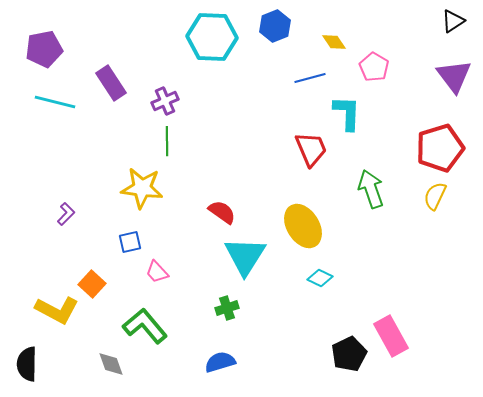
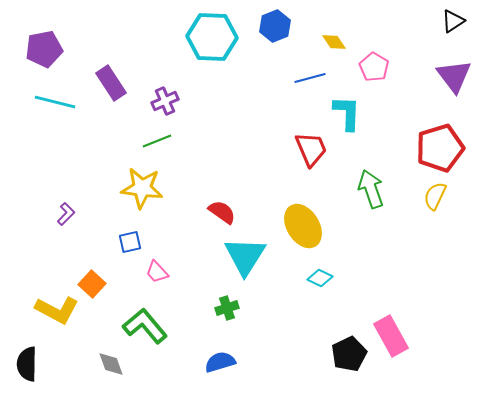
green line: moved 10 px left; rotated 68 degrees clockwise
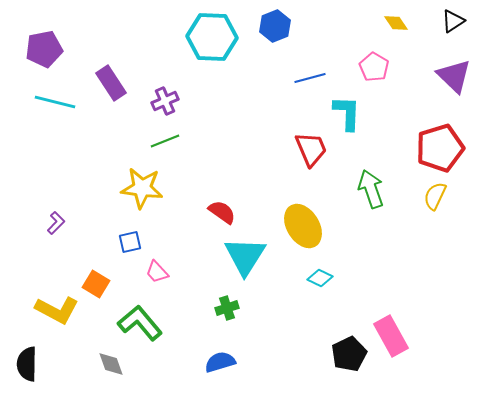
yellow diamond: moved 62 px right, 19 px up
purple triangle: rotated 9 degrees counterclockwise
green line: moved 8 px right
purple L-shape: moved 10 px left, 9 px down
orange square: moved 4 px right; rotated 12 degrees counterclockwise
green L-shape: moved 5 px left, 3 px up
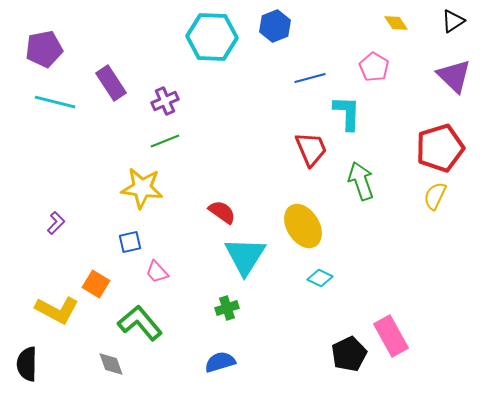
green arrow: moved 10 px left, 8 px up
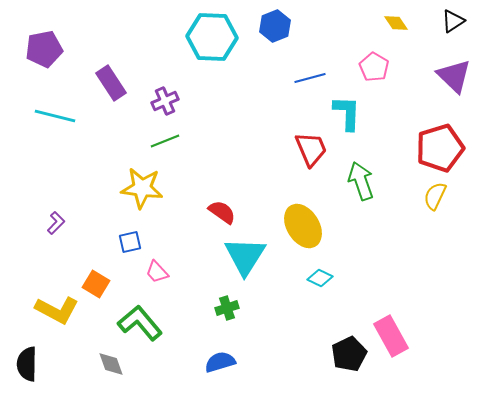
cyan line: moved 14 px down
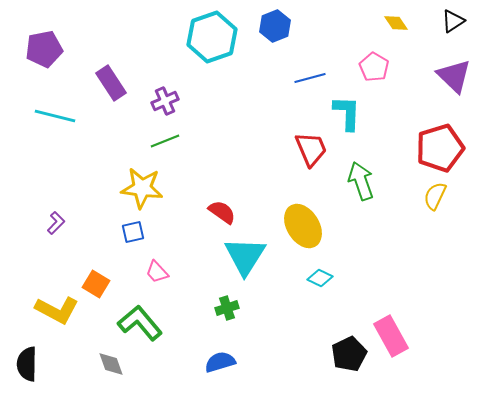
cyan hexagon: rotated 21 degrees counterclockwise
blue square: moved 3 px right, 10 px up
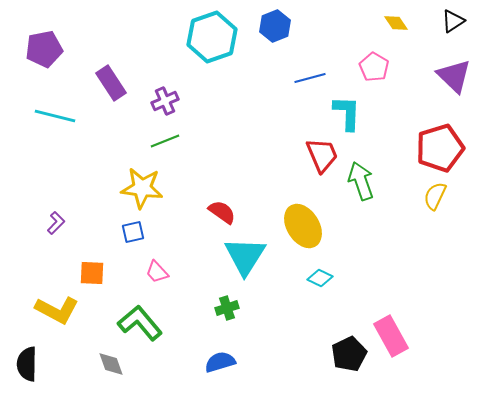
red trapezoid: moved 11 px right, 6 px down
orange square: moved 4 px left, 11 px up; rotated 28 degrees counterclockwise
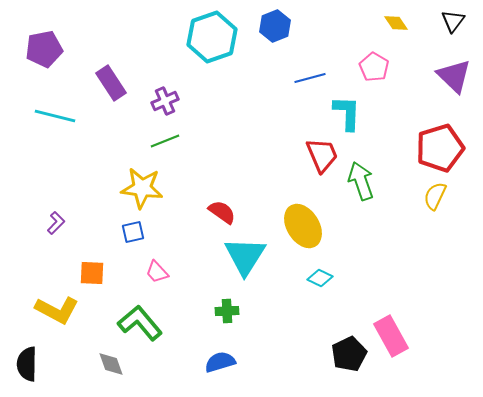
black triangle: rotated 20 degrees counterclockwise
green cross: moved 3 px down; rotated 15 degrees clockwise
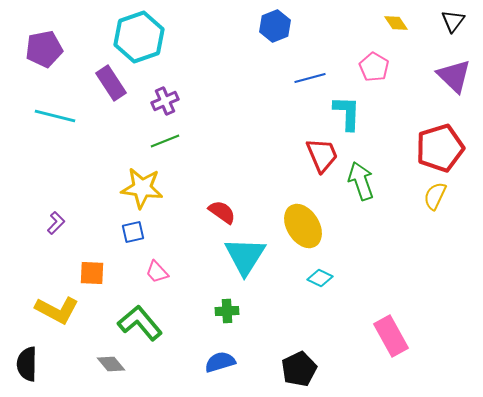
cyan hexagon: moved 73 px left
black pentagon: moved 50 px left, 15 px down
gray diamond: rotated 20 degrees counterclockwise
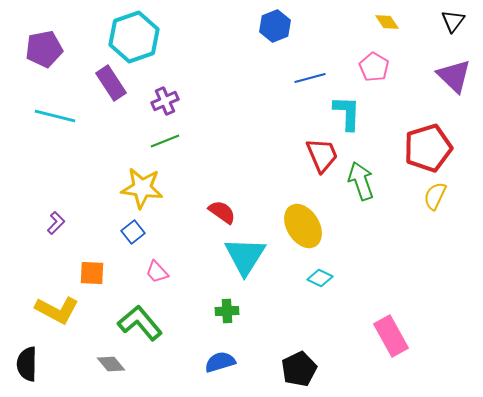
yellow diamond: moved 9 px left, 1 px up
cyan hexagon: moved 5 px left
red pentagon: moved 12 px left
blue square: rotated 25 degrees counterclockwise
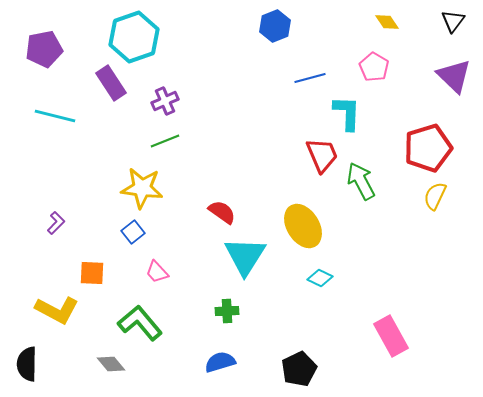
green arrow: rotated 9 degrees counterclockwise
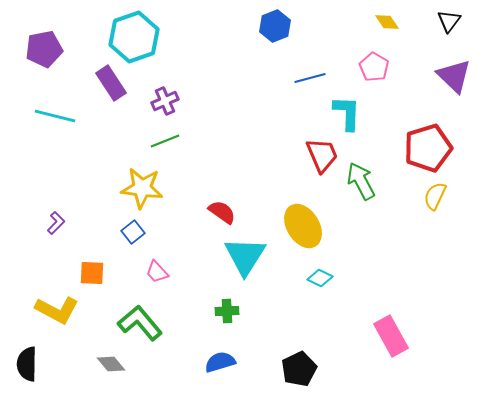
black triangle: moved 4 px left
